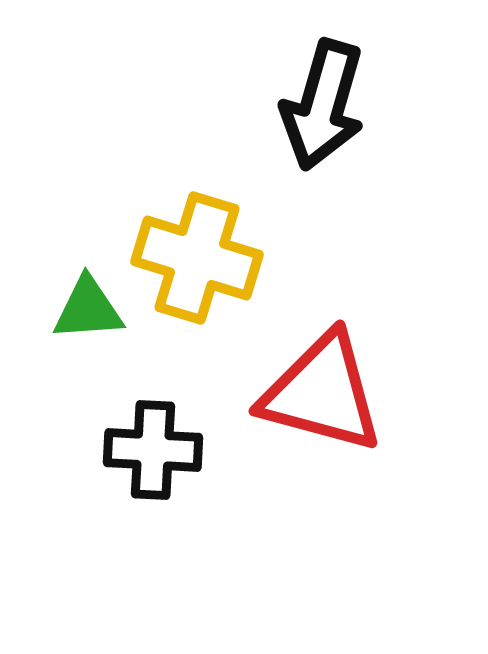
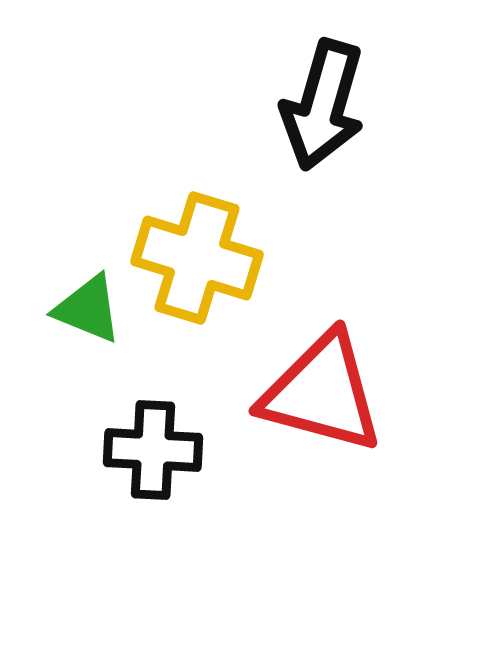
green triangle: rotated 26 degrees clockwise
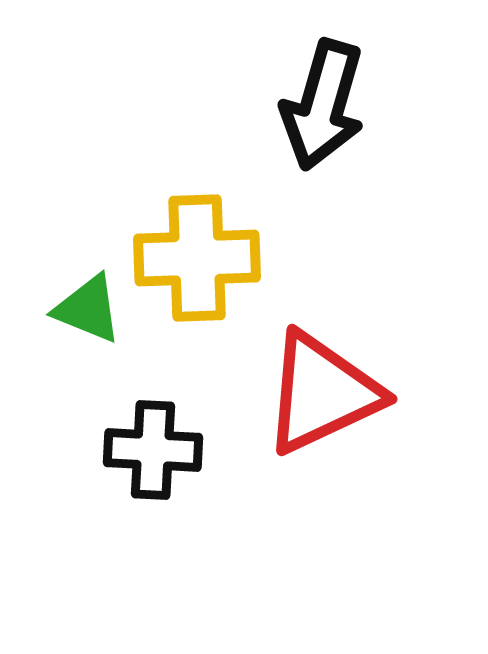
yellow cross: rotated 19 degrees counterclockwise
red triangle: rotated 40 degrees counterclockwise
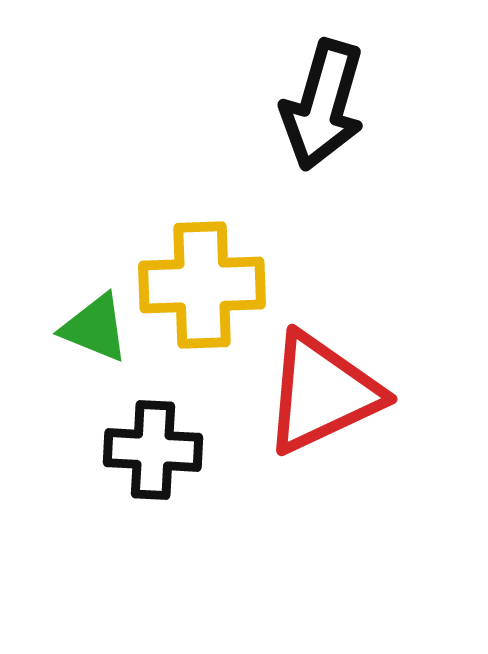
yellow cross: moved 5 px right, 27 px down
green triangle: moved 7 px right, 19 px down
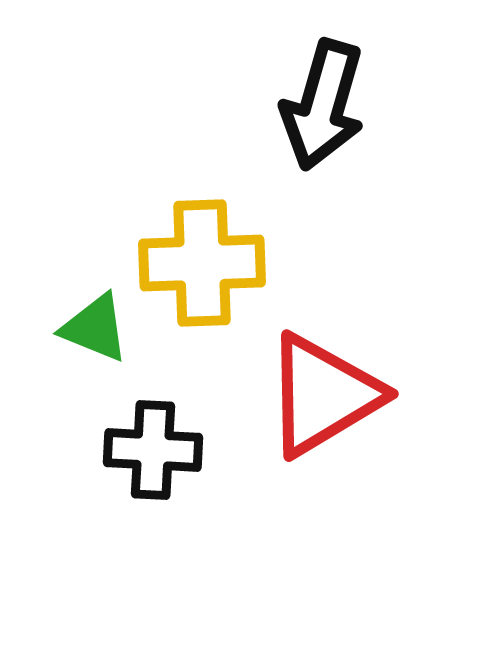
yellow cross: moved 22 px up
red triangle: moved 1 px right, 2 px down; rotated 6 degrees counterclockwise
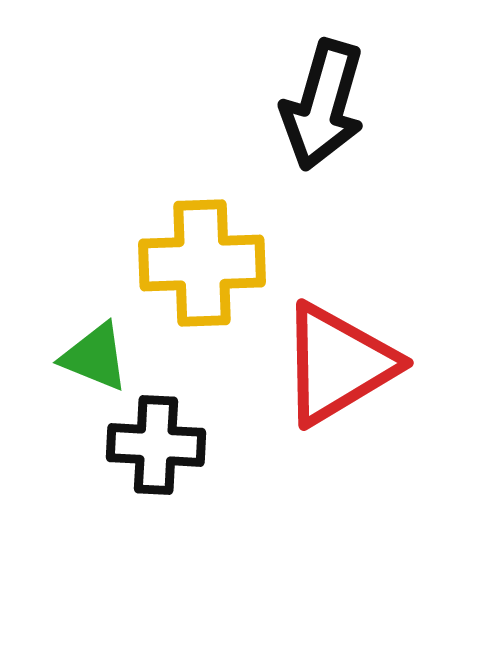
green triangle: moved 29 px down
red triangle: moved 15 px right, 31 px up
black cross: moved 3 px right, 5 px up
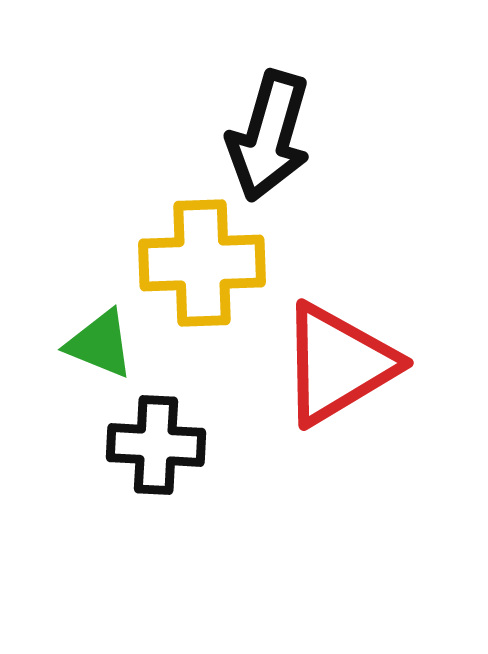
black arrow: moved 54 px left, 31 px down
green triangle: moved 5 px right, 13 px up
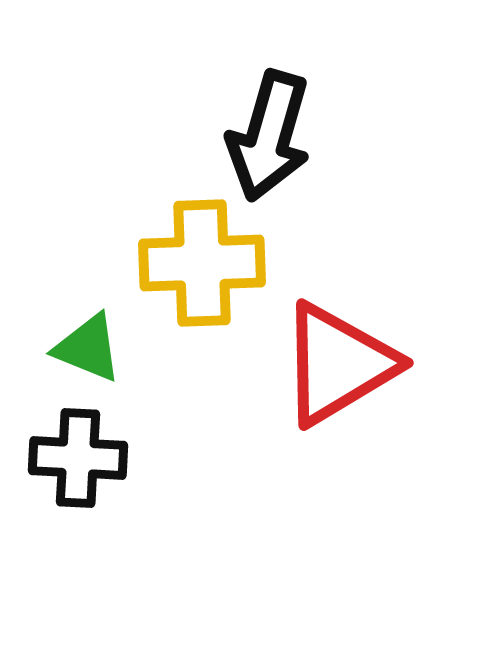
green triangle: moved 12 px left, 4 px down
black cross: moved 78 px left, 13 px down
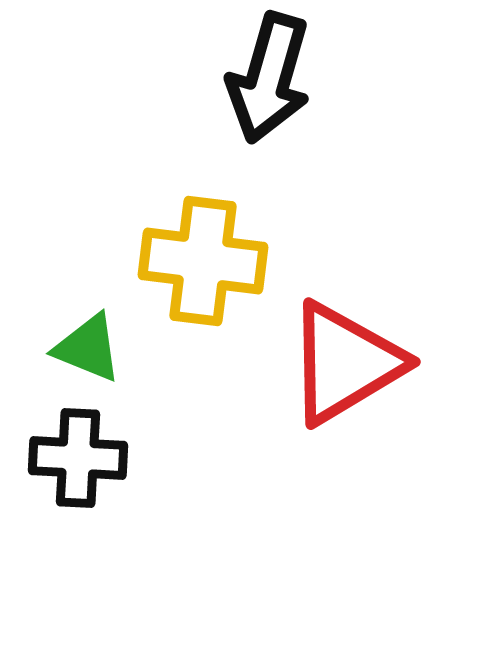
black arrow: moved 58 px up
yellow cross: moved 1 px right, 2 px up; rotated 9 degrees clockwise
red triangle: moved 7 px right, 1 px up
